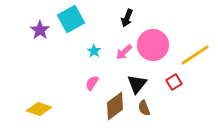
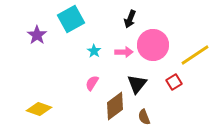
black arrow: moved 3 px right, 1 px down
purple star: moved 3 px left, 5 px down
pink arrow: rotated 138 degrees counterclockwise
brown semicircle: moved 9 px down
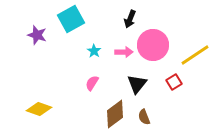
purple star: rotated 18 degrees counterclockwise
brown diamond: moved 8 px down
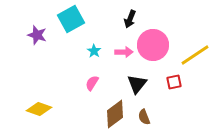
red square: rotated 21 degrees clockwise
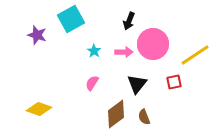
black arrow: moved 1 px left, 2 px down
pink circle: moved 1 px up
brown diamond: moved 1 px right
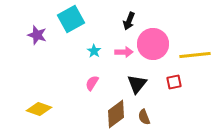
yellow line: rotated 28 degrees clockwise
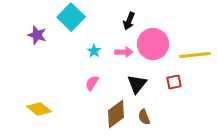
cyan square: moved 2 px up; rotated 16 degrees counterclockwise
yellow diamond: rotated 20 degrees clockwise
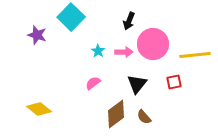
cyan star: moved 4 px right
pink semicircle: moved 1 px right; rotated 21 degrees clockwise
brown semicircle: rotated 21 degrees counterclockwise
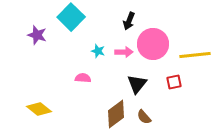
cyan star: rotated 16 degrees counterclockwise
pink semicircle: moved 10 px left, 5 px up; rotated 42 degrees clockwise
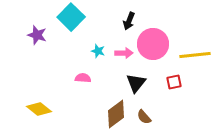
pink arrow: moved 1 px down
black triangle: moved 1 px left, 1 px up
